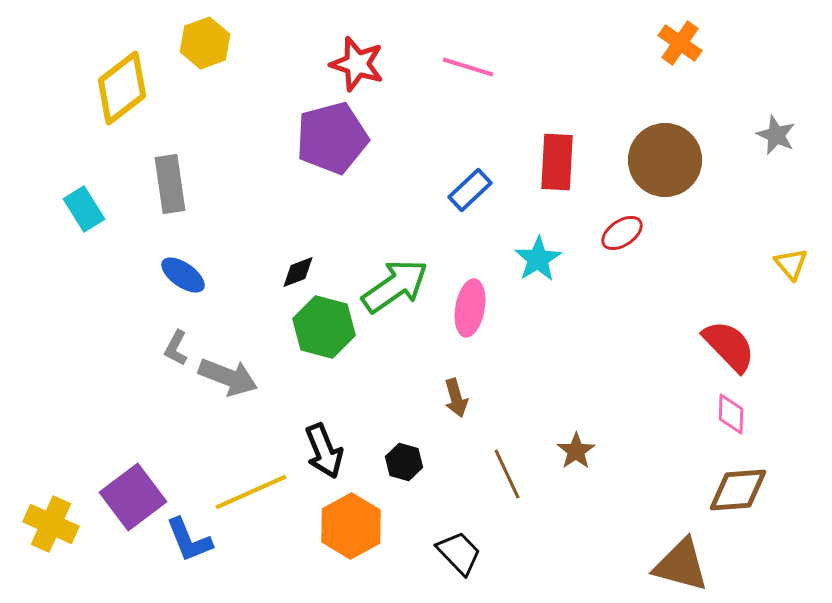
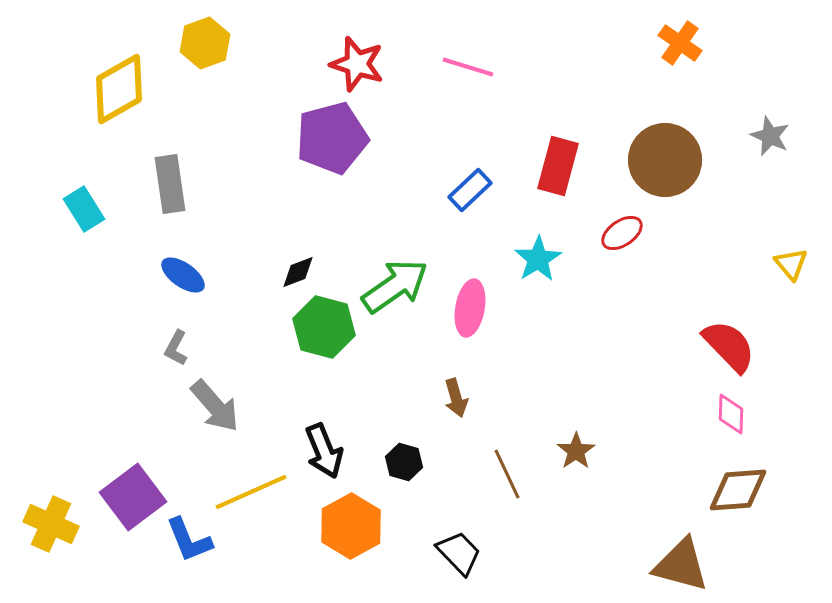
yellow diamond: moved 3 px left, 1 px down; rotated 8 degrees clockwise
gray star: moved 6 px left, 1 px down
red rectangle: moved 1 px right, 4 px down; rotated 12 degrees clockwise
gray arrow: moved 13 px left, 29 px down; rotated 28 degrees clockwise
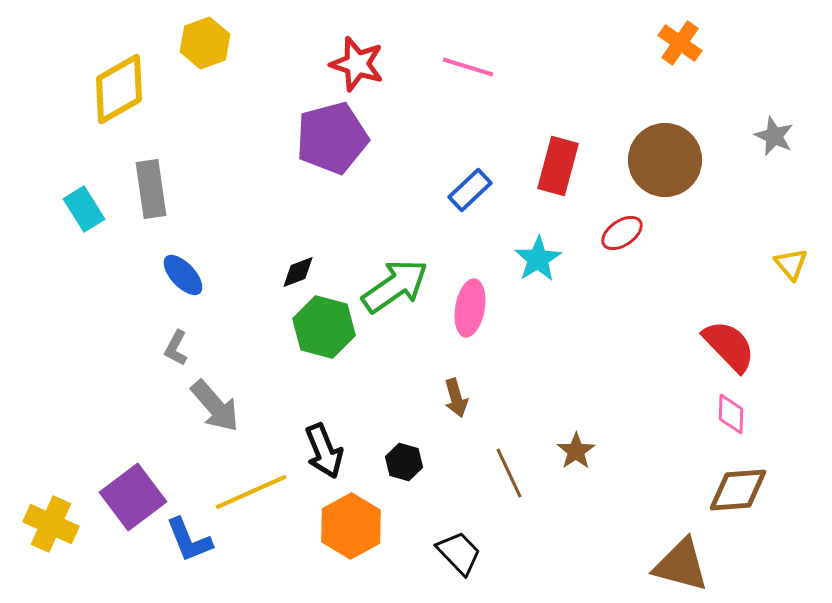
gray star: moved 4 px right
gray rectangle: moved 19 px left, 5 px down
blue ellipse: rotated 12 degrees clockwise
brown line: moved 2 px right, 1 px up
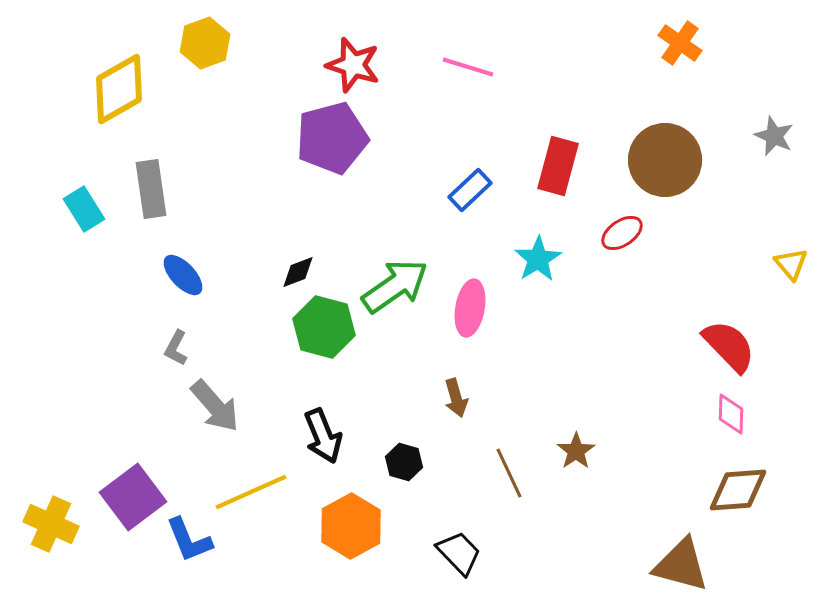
red star: moved 4 px left, 1 px down
black arrow: moved 1 px left, 15 px up
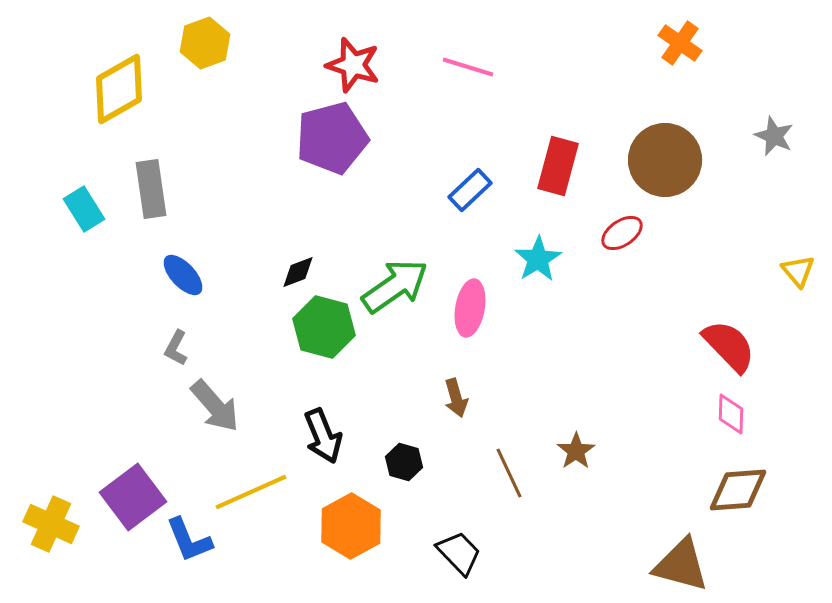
yellow triangle: moved 7 px right, 7 px down
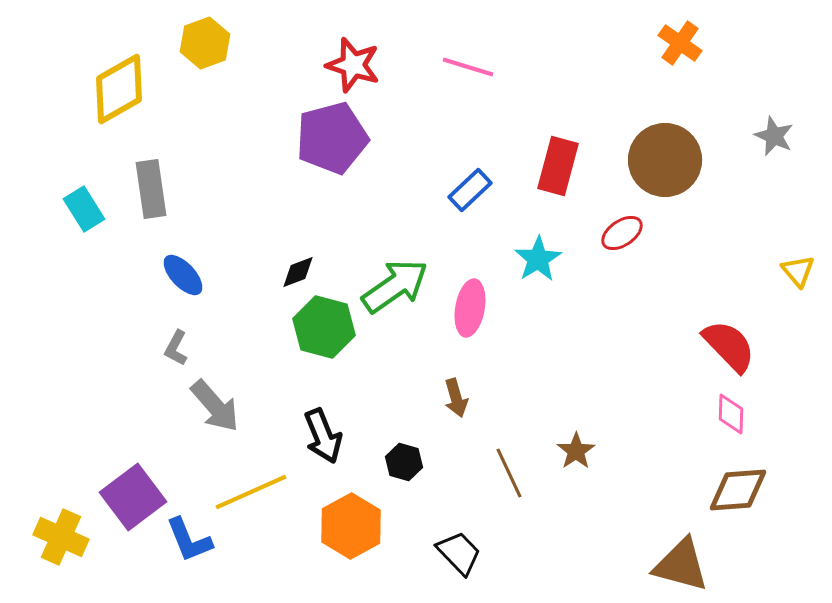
yellow cross: moved 10 px right, 13 px down
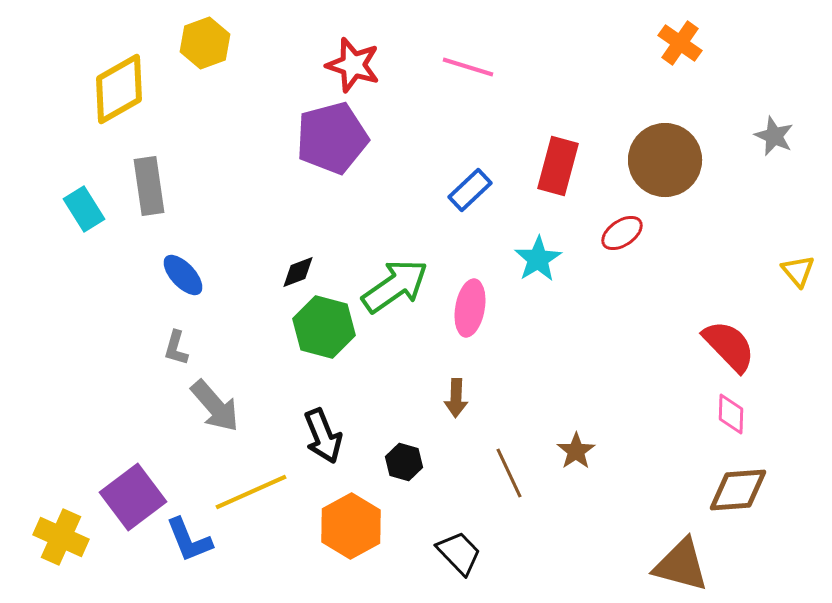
gray rectangle: moved 2 px left, 3 px up
gray L-shape: rotated 12 degrees counterclockwise
brown arrow: rotated 18 degrees clockwise
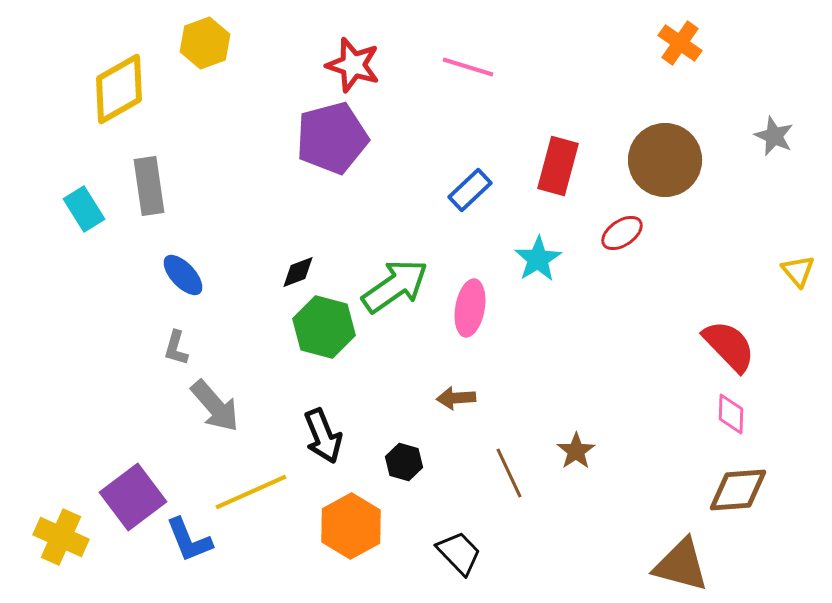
brown arrow: rotated 84 degrees clockwise
